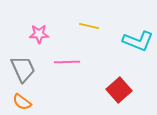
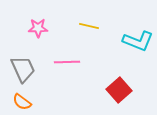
pink star: moved 1 px left, 6 px up
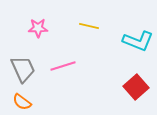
pink line: moved 4 px left, 4 px down; rotated 15 degrees counterclockwise
red square: moved 17 px right, 3 px up
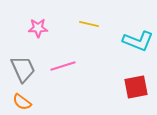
yellow line: moved 2 px up
red square: rotated 30 degrees clockwise
